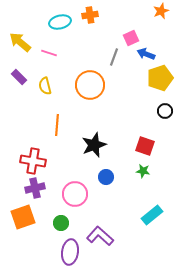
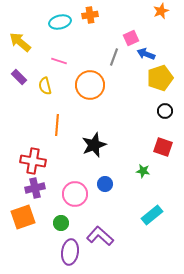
pink line: moved 10 px right, 8 px down
red square: moved 18 px right, 1 px down
blue circle: moved 1 px left, 7 px down
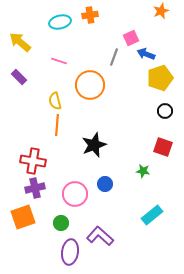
yellow semicircle: moved 10 px right, 15 px down
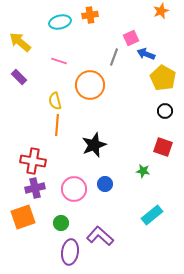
yellow pentagon: moved 3 px right; rotated 25 degrees counterclockwise
pink circle: moved 1 px left, 5 px up
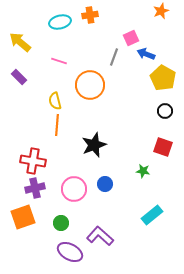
purple ellipse: rotated 70 degrees counterclockwise
